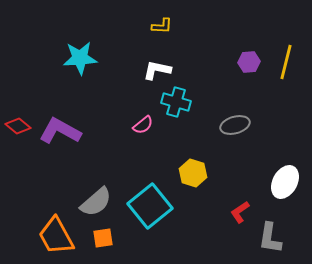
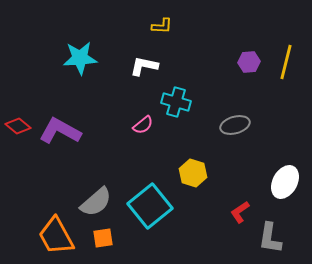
white L-shape: moved 13 px left, 4 px up
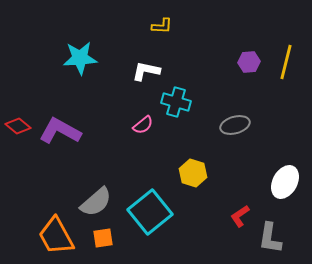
white L-shape: moved 2 px right, 5 px down
cyan square: moved 6 px down
red L-shape: moved 4 px down
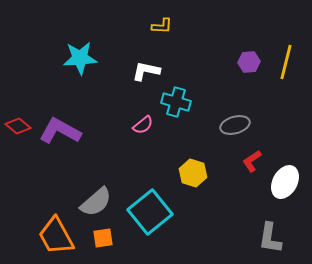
red L-shape: moved 12 px right, 55 px up
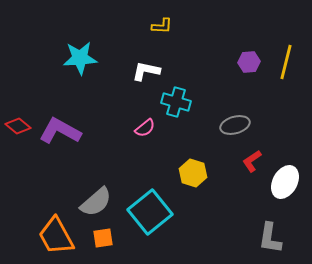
pink semicircle: moved 2 px right, 3 px down
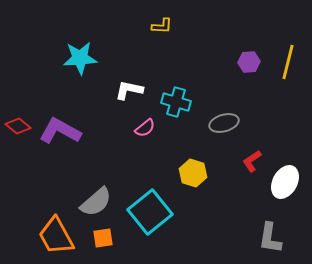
yellow line: moved 2 px right
white L-shape: moved 17 px left, 19 px down
gray ellipse: moved 11 px left, 2 px up
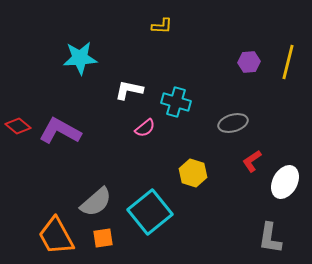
gray ellipse: moved 9 px right
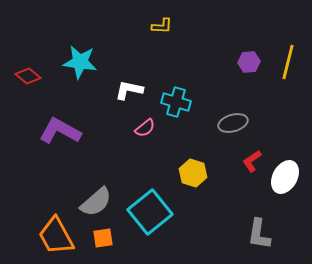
cyan star: moved 4 px down; rotated 12 degrees clockwise
red diamond: moved 10 px right, 50 px up
white ellipse: moved 5 px up
gray L-shape: moved 11 px left, 4 px up
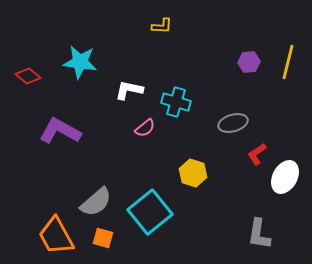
red L-shape: moved 5 px right, 7 px up
orange square: rotated 25 degrees clockwise
